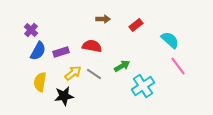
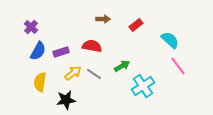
purple cross: moved 3 px up
black star: moved 2 px right, 4 px down
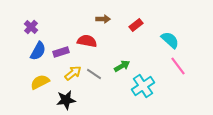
red semicircle: moved 5 px left, 5 px up
yellow semicircle: rotated 54 degrees clockwise
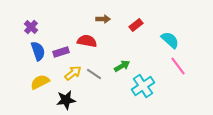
blue semicircle: rotated 48 degrees counterclockwise
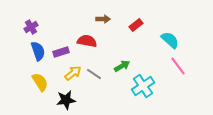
purple cross: rotated 16 degrees clockwise
yellow semicircle: rotated 84 degrees clockwise
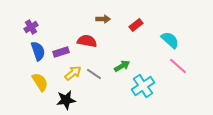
pink line: rotated 12 degrees counterclockwise
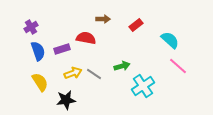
red semicircle: moved 1 px left, 3 px up
purple rectangle: moved 1 px right, 3 px up
green arrow: rotated 14 degrees clockwise
yellow arrow: rotated 18 degrees clockwise
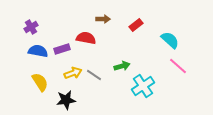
blue semicircle: rotated 60 degrees counterclockwise
gray line: moved 1 px down
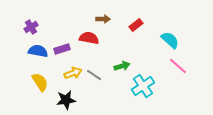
red semicircle: moved 3 px right
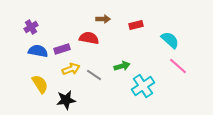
red rectangle: rotated 24 degrees clockwise
yellow arrow: moved 2 px left, 4 px up
yellow semicircle: moved 2 px down
